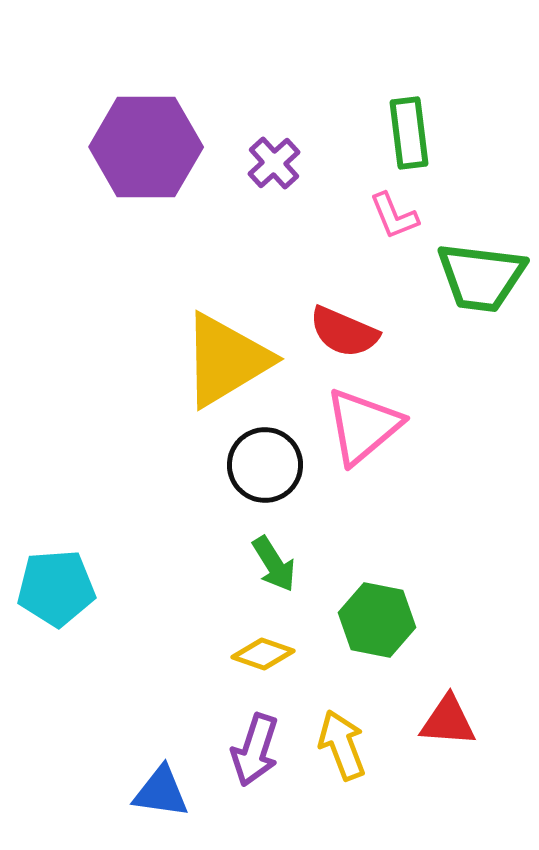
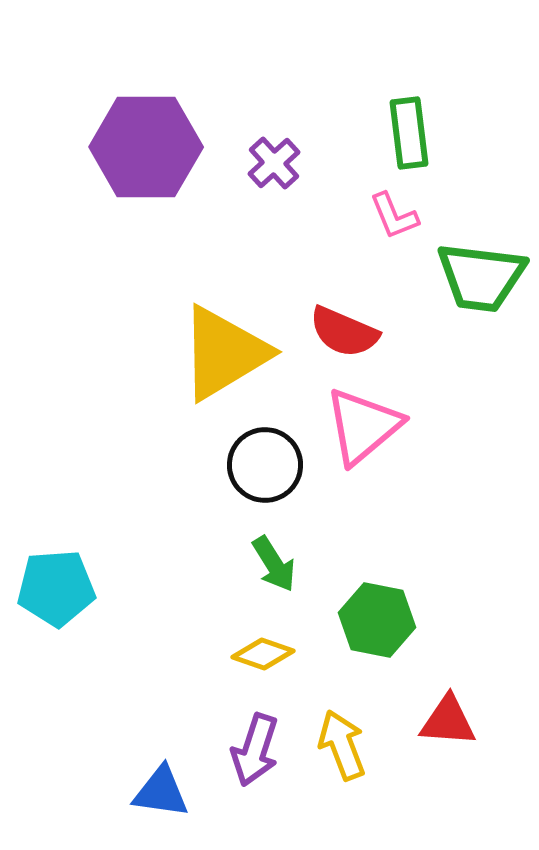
yellow triangle: moved 2 px left, 7 px up
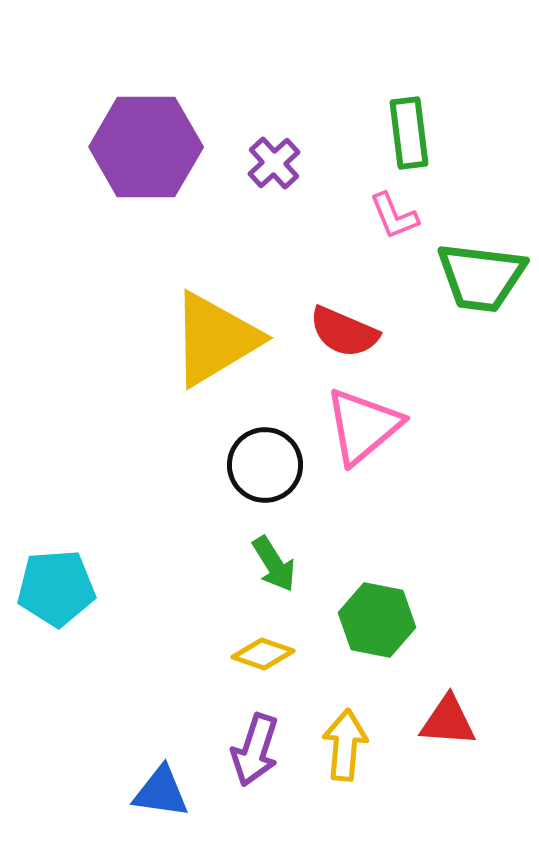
yellow triangle: moved 9 px left, 14 px up
yellow arrow: moved 3 px right; rotated 26 degrees clockwise
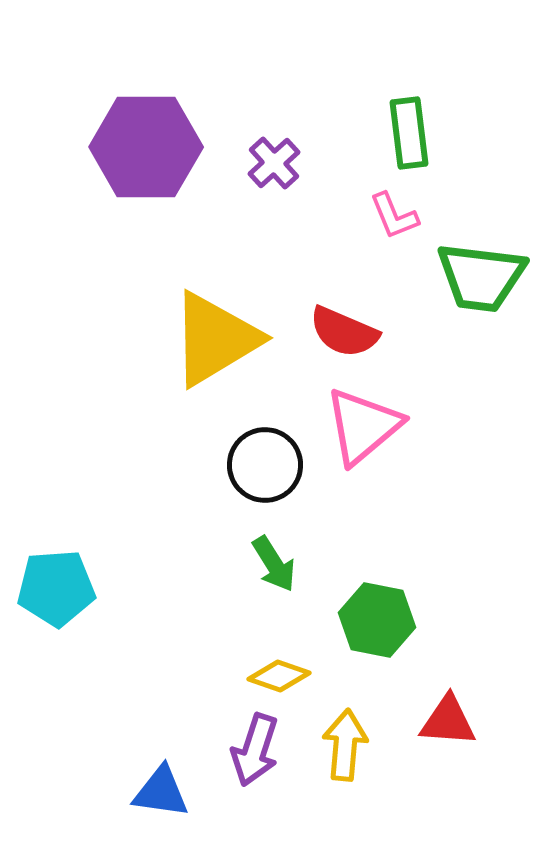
yellow diamond: moved 16 px right, 22 px down
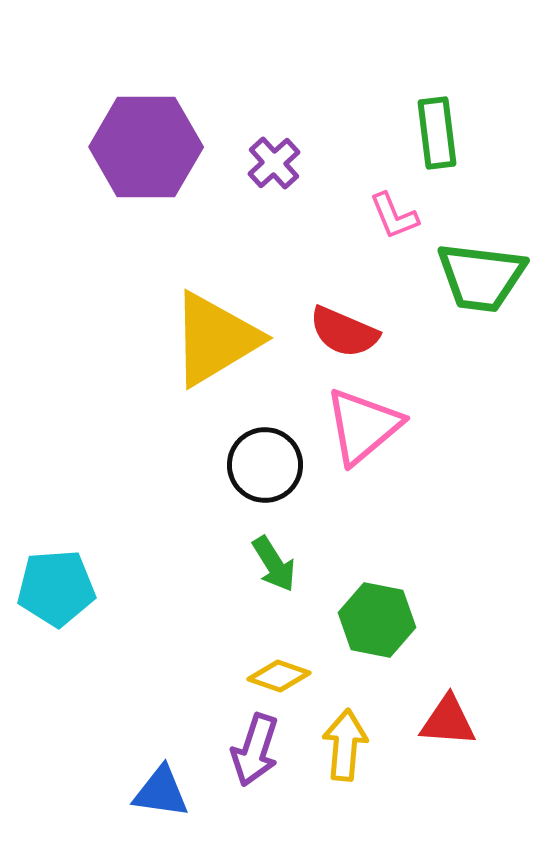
green rectangle: moved 28 px right
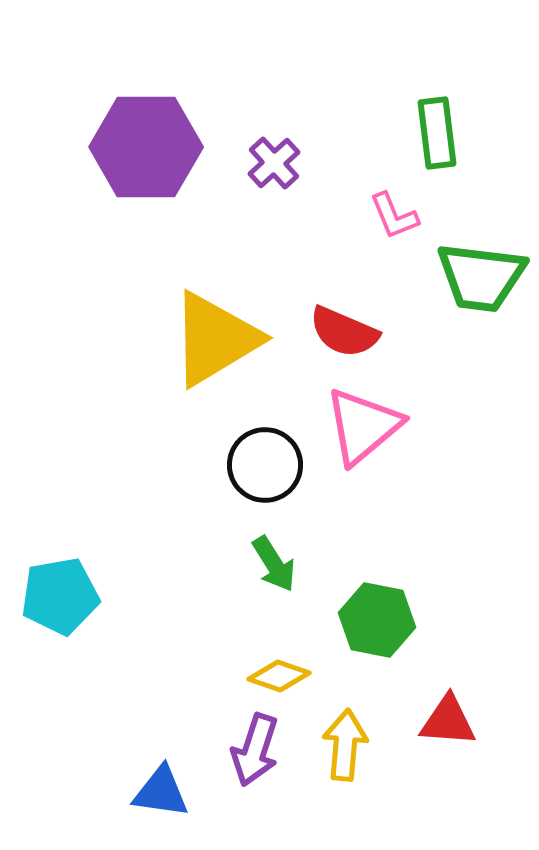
cyan pentagon: moved 4 px right, 8 px down; rotated 6 degrees counterclockwise
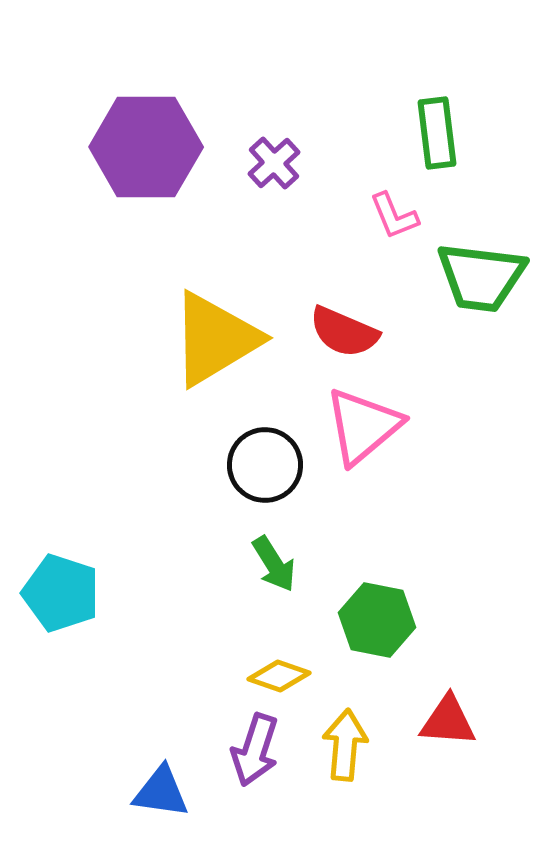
cyan pentagon: moved 1 px right, 3 px up; rotated 28 degrees clockwise
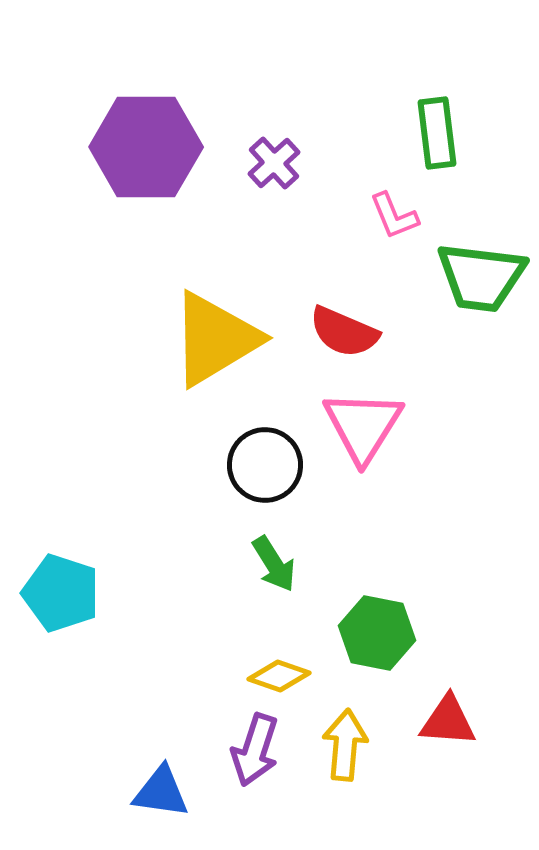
pink triangle: rotated 18 degrees counterclockwise
green hexagon: moved 13 px down
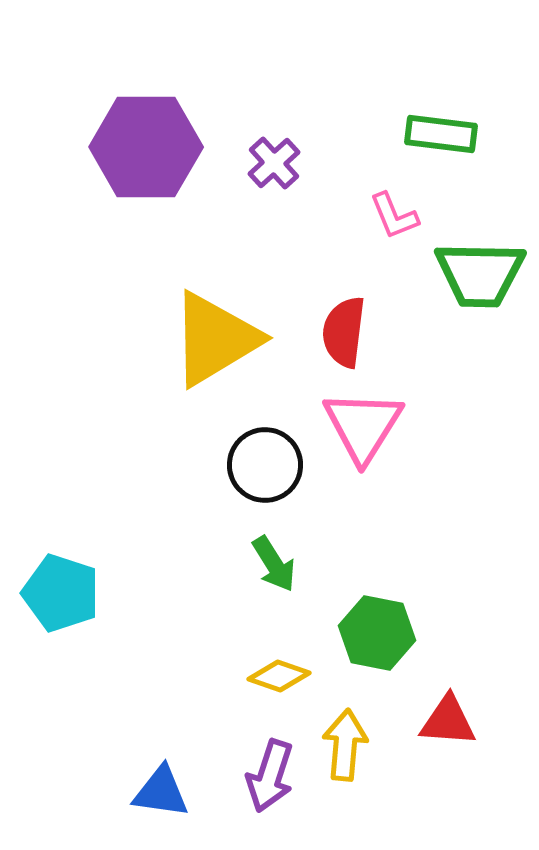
green rectangle: moved 4 px right, 1 px down; rotated 76 degrees counterclockwise
green trapezoid: moved 1 px left, 3 px up; rotated 6 degrees counterclockwise
red semicircle: rotated 74 degrees clockwise
purple arrow: moved 15 px right, 26 px down
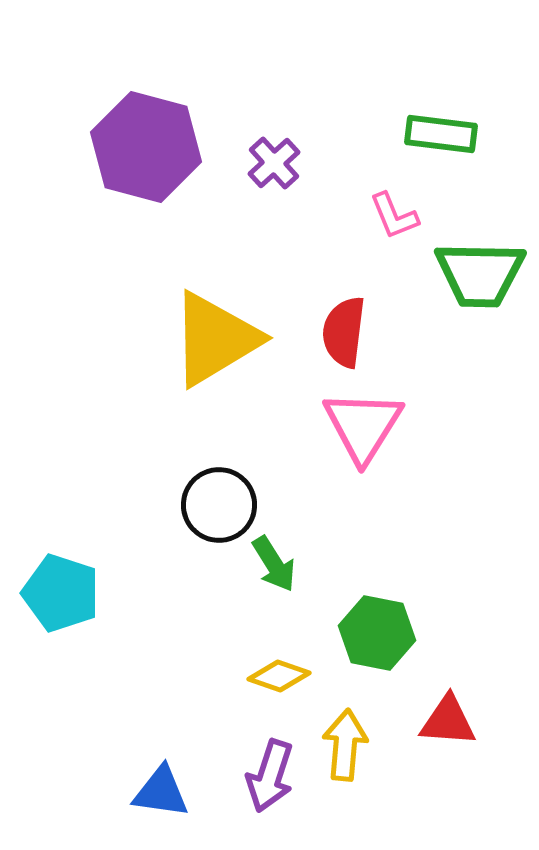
purple hexagon: rotated 15 degrees clockwise
black circle: moved 46 px left, 40 px down
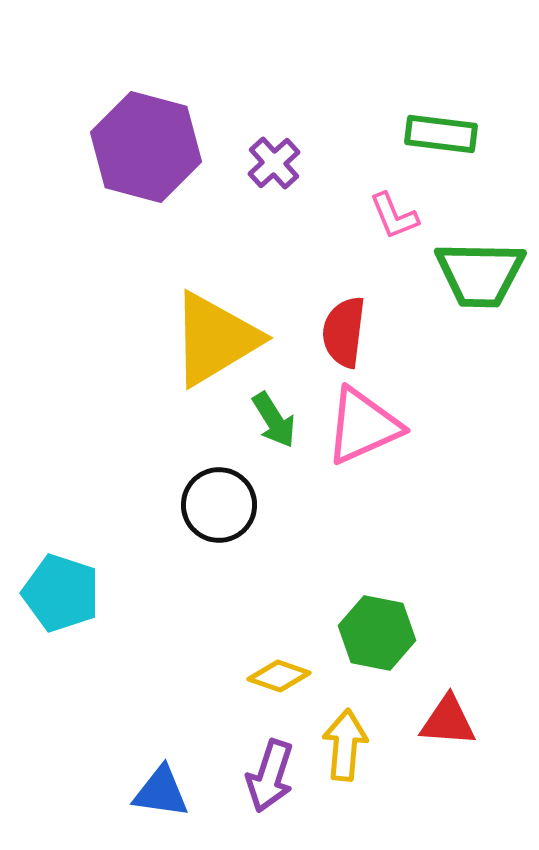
pink triangle: rotated 34 degrees clockwise
green arrow: moved 144 px up
